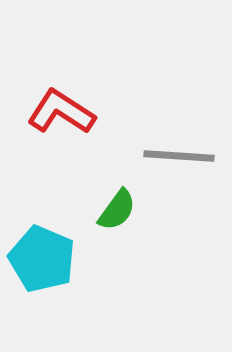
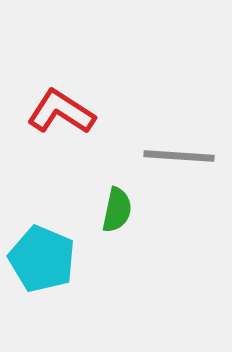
green semicircle: rotated 24 degrees counterclockwise
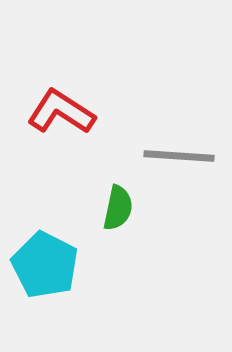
green semicircle: moved 1 px right, 2 px up
cyan pentagon: moved 3 px right, 6 px down; rotated 4 degrees clockwise
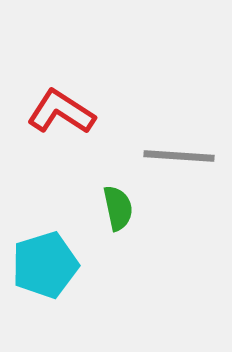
green semicircle: rotated 24 degrees counterclockwise
cyan pentagon: rotated 28 degrees clockwise
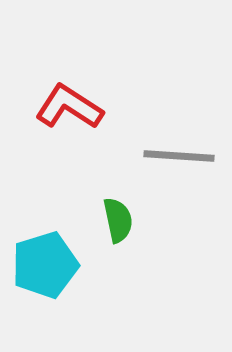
red L-shape: moved 8 px right, 5 px up
green semicircle: moved 12 px down
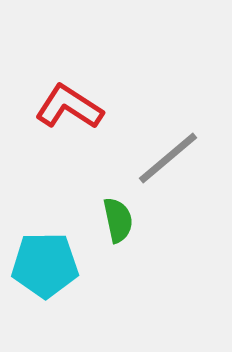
gray line: moved 11 px left, 2 px down; rotated 44 degrees counterclockwise
cyan pentagon: rotated 16 degrees clockwise
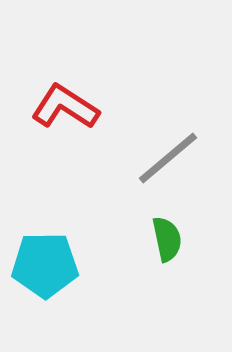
red L-shape: moved 4 px left
green semicircle: moved 49 px right, 19 px down
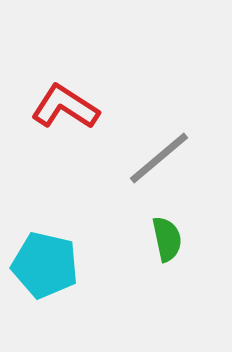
gray line: moved 9 px left
cyan pentagon: rotated 14 degrees clockwise
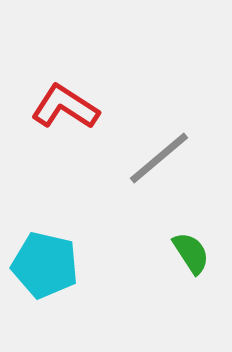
green semicircle: moved 24 px right, 14 px down; rotated 21 degrees counterclockwise
